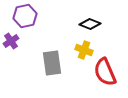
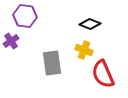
purple hexagon: rotated 20 degrees clockwise
red semicircle: moved 2 px left, 2 px down
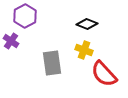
purple hexagon: rotated 25 degrees clockwise
black diamond: moved 3 px left
purple cross: rotated 21 degrees counterclockwise
red semicircle: moved 1 px right; rotated 20 degrees counterclockwise
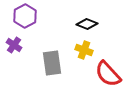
purple cross: moved 3 px right, 4 px down
red semicircle: moved 4 px right
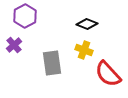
purple cross: rotated 14 degrees clockwise
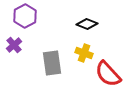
yellow cross: moved 3 px down
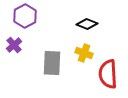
gray rectangle: rotated 10 degrees clockwise
red semicircle: rotated 40 degrees clockwise
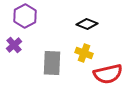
red semicircle: rotated 100 degrees counterclockwise
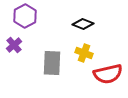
black diamond: moved 4 px left
